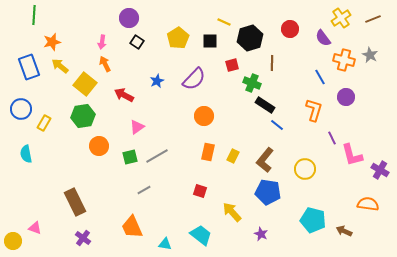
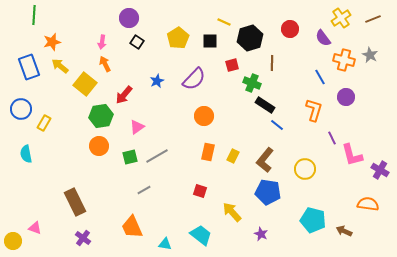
red arrow at (124, 95): rotated 78 degrees counterclockwise
green hexagon at (83, 116): moved 18 px right
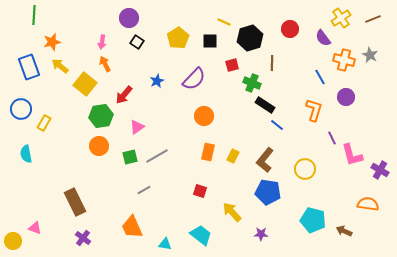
purple star at (261, 234): rotated 24 degrees counterclockwise
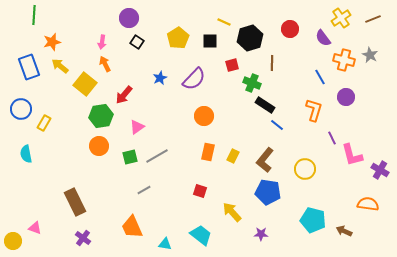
blue star at (157, 81): moved 3 px right, 3 px up
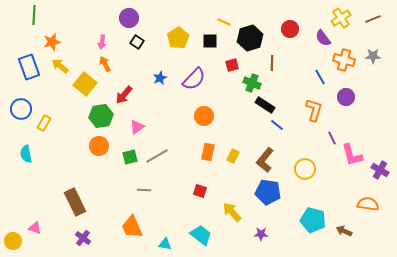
gray star at (370, 55): moved 3 px right, 1 px down; rotated 28 degrees counterclockwise
gray line at (144, 190): rotated 32 degrees clockwise
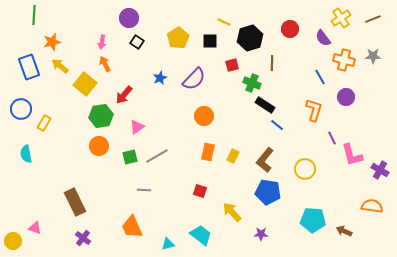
orange semicircle at (368, 204): moved 4 px right, 2 px down
cyan pentagon at (313, 220): rotated 10 degrees counterclockwise
cyan triangle at (165, 244): moved 3 px right; rotated 24 degrees counterclockwise
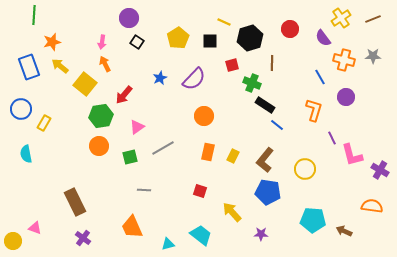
gray line at (157, 156): moved 6 px right, 8 px up
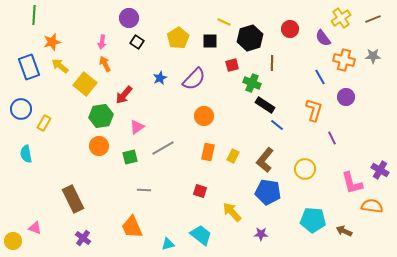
pink L-shape at (352, 155): moved 28 px down
brown rectangle at (75, 202): moved 2 px left, 3 px up
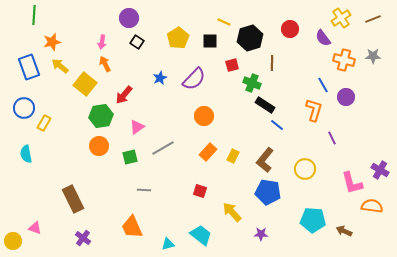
blue line at (320, 77): moved 3 px right, 8 px down
blue circle at (21, 109): moved 3 px right, 1 px up
orange rectangle at (208, 152): rotated 30 degrees clockwise
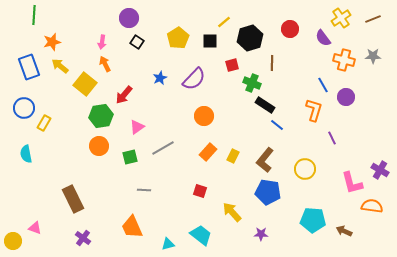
yellow line at (224, 22): rotated 64 degrees counterclockwise
